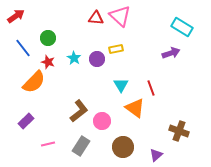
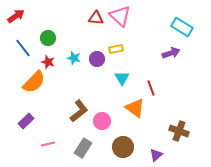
cyan star: rotated 16 degrees counterclockwise
cyan triangle: moved 1 px right, 7 px up
gray rectangle: moved 2 px right, 2 px down
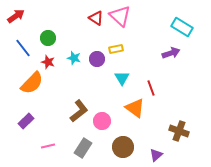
red triangle: rotated 28 degrees clockwise
orange semicircle: moved 2 px left, 1 px down
pink line: moved 2 px down
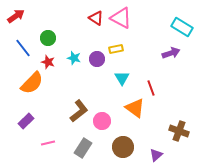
pink triangle: moved 1 px right, 2 px down; rotated 15 degrees counterclockwise
pink line: moved 3 px up
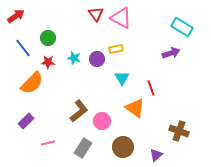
red triangle: moved 4 px up; rotated 21 degrees clockwise
red star: rotated 16 degrees counterclockwise
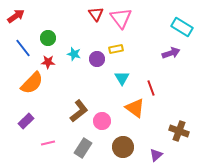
pink triangle: rotated 25 degrees clockwise
cyan star: moved 4 px up
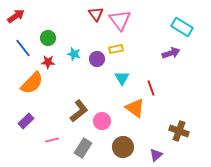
pink triangle: moved 1 px left, 2 px down
pink line: moved 4 px right, 3 px up
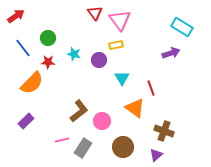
red triangle: moved 1 px left, 1 px up
yellow rectangle: moved 4 px up
purple circle: moved 2 px right, 1 px down
brown cross: moved 15 px left
pink line: moved 10 px right
